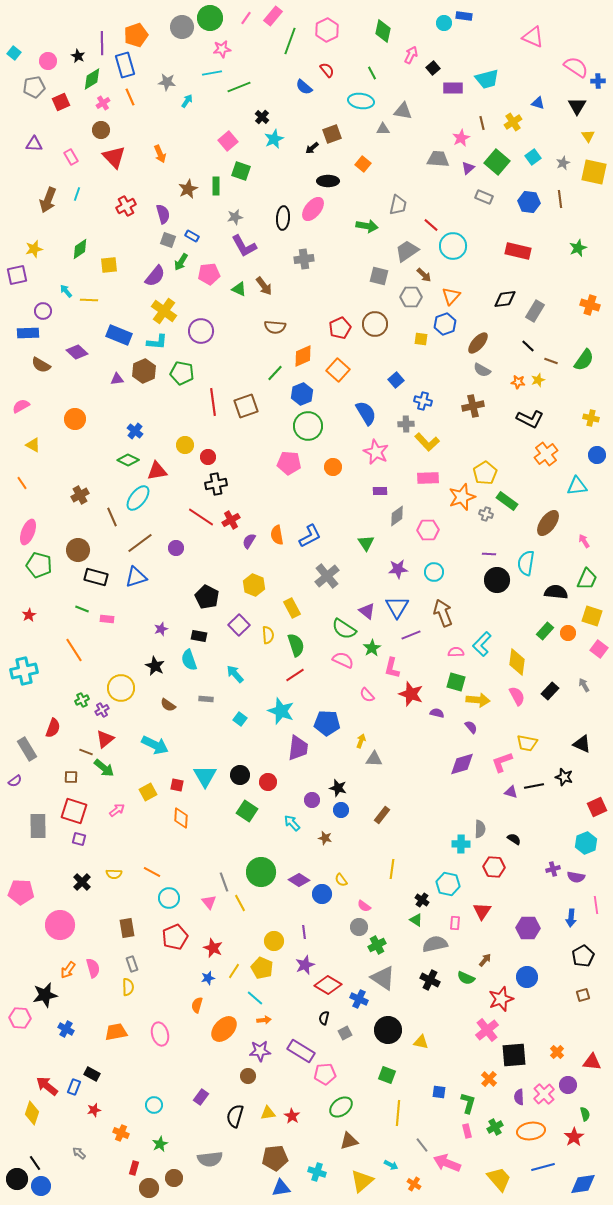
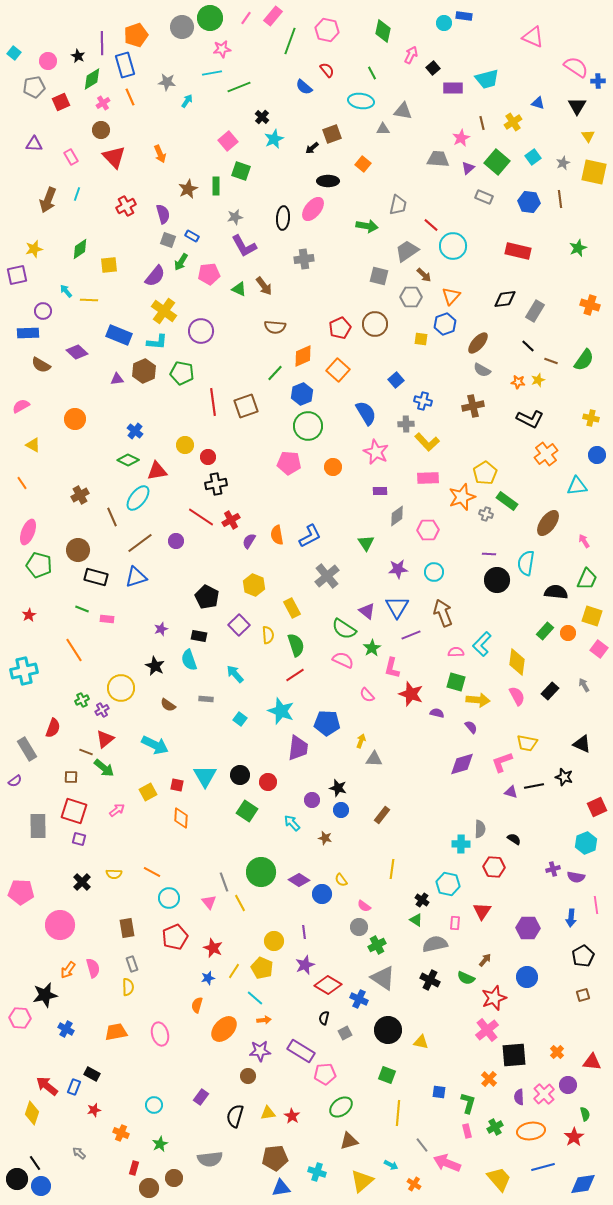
pink hexagon at (327, 30): rotated 20 degrees counterclockwise
purple circle at (176, 548): moved 7 px up
red star at (501, 999): moved 7 px left, 1 px up
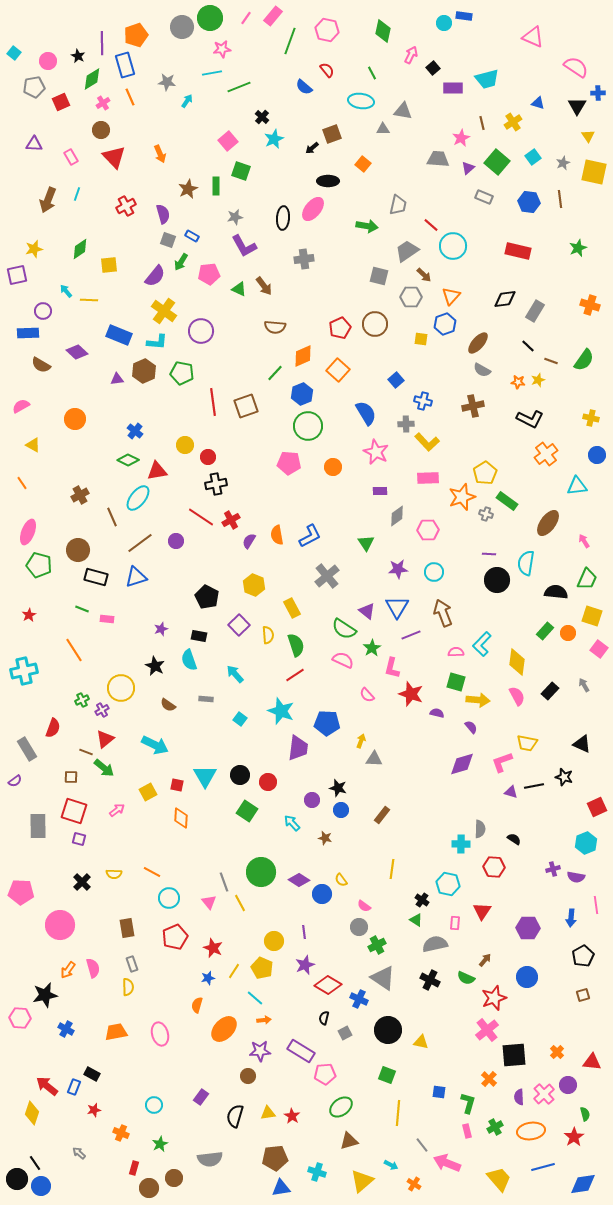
blue cross at (598, 81): moved 12 px down
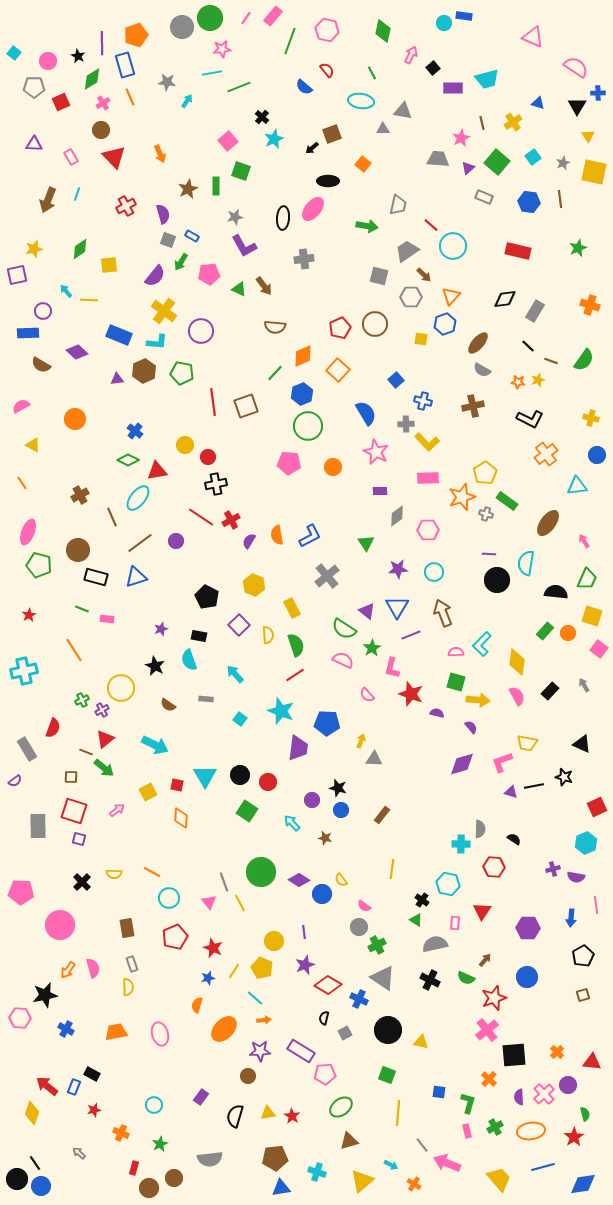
gray pentagon at (34, 87): rotated 10 degrees clockwise
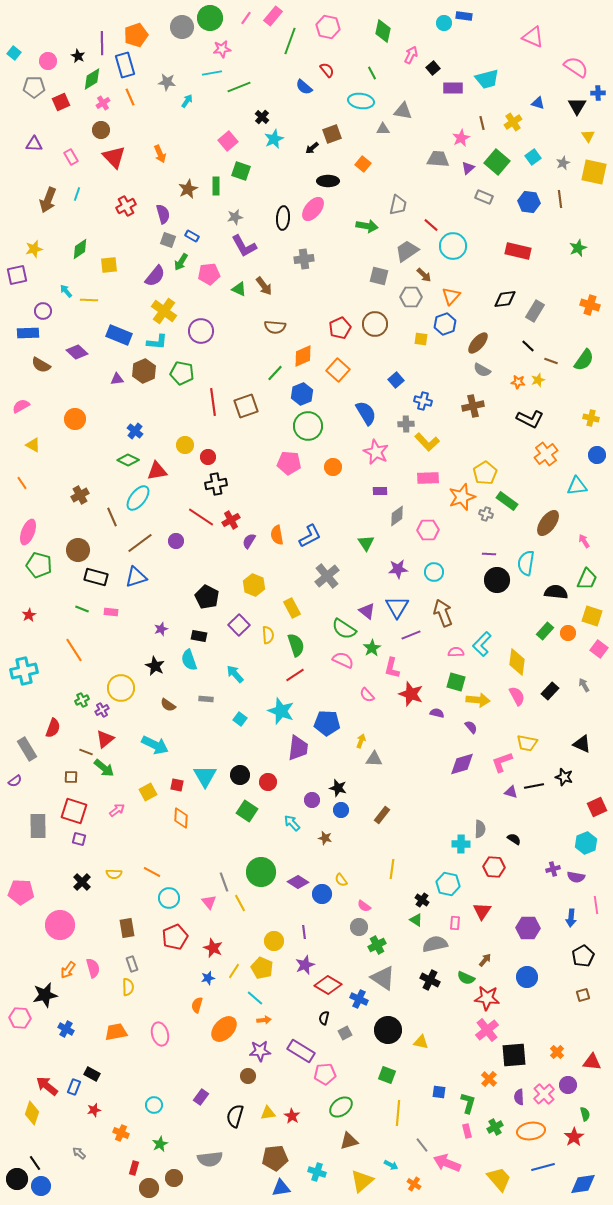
pink hexagon at (327, 30): moved 1 px right, 3 px up
pink rectangle at (107, 619): moved 4 px right, 7 px up
purple diamond at (299, 880): moved 1 px left, 2 px down
red star at (494, 998): moved 7 px left; rotated 25 degrees clockwise
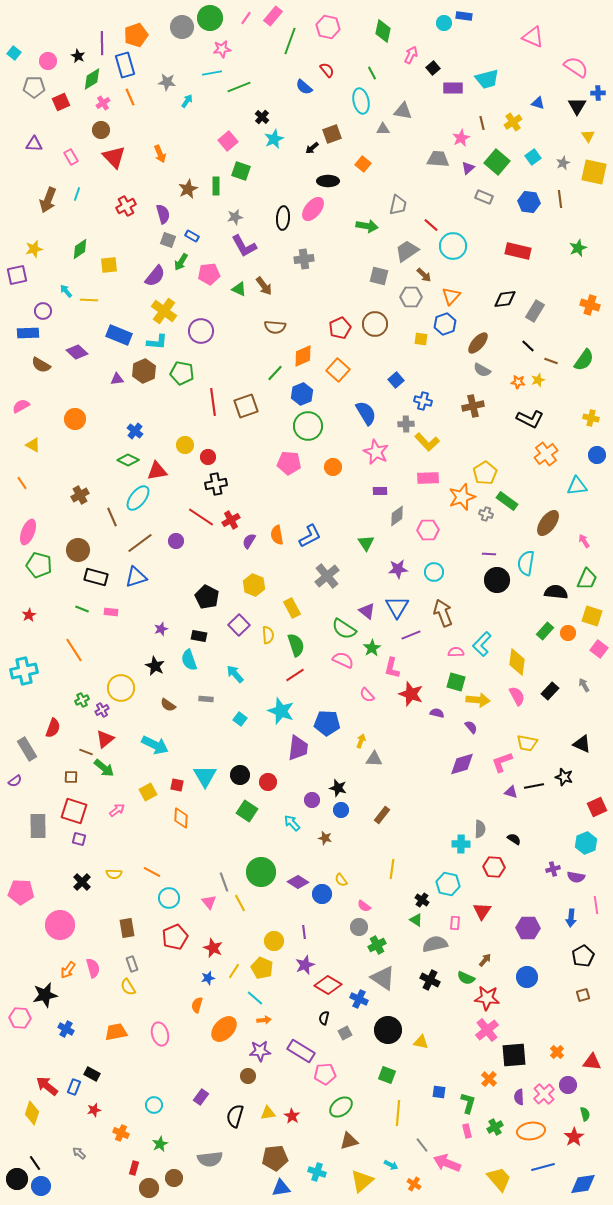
cyan ellipse at (361, 101): rotated 70 degrees clockwise
yellow semicircle at (128, 987): rotated 150 degrees clockwise
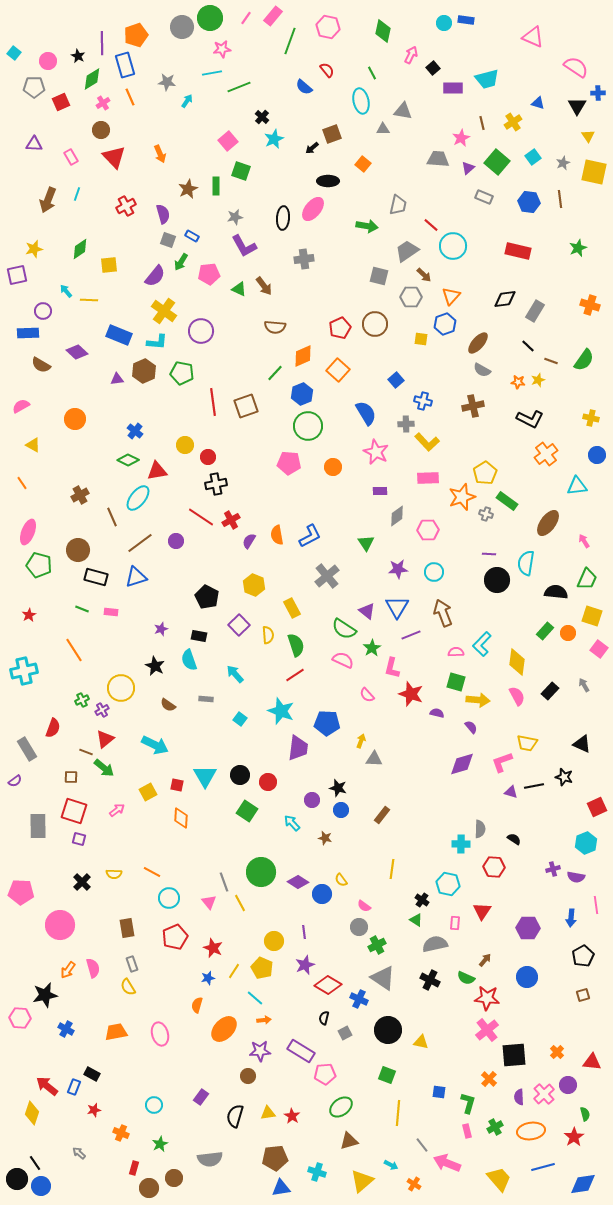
blue rectangle at (464, 16): moved 2 px right, 4 px down
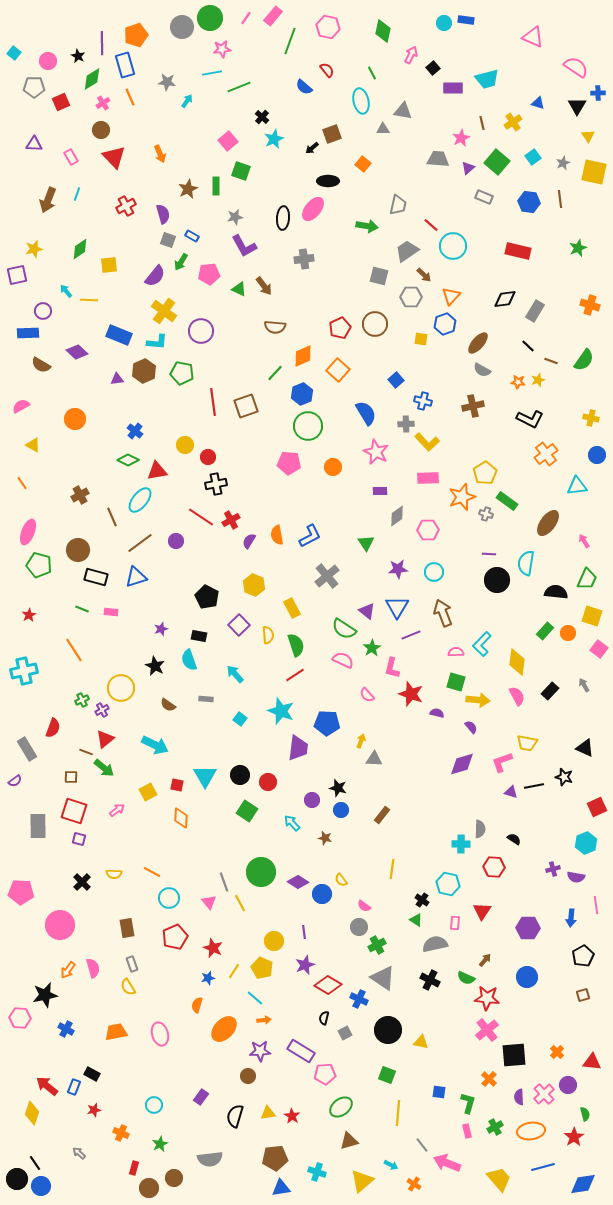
cyan ellipse at (138, 498): moved 2 px right, 2 px down
black triangle at (582, 744): moved 3 px right, 4 px down
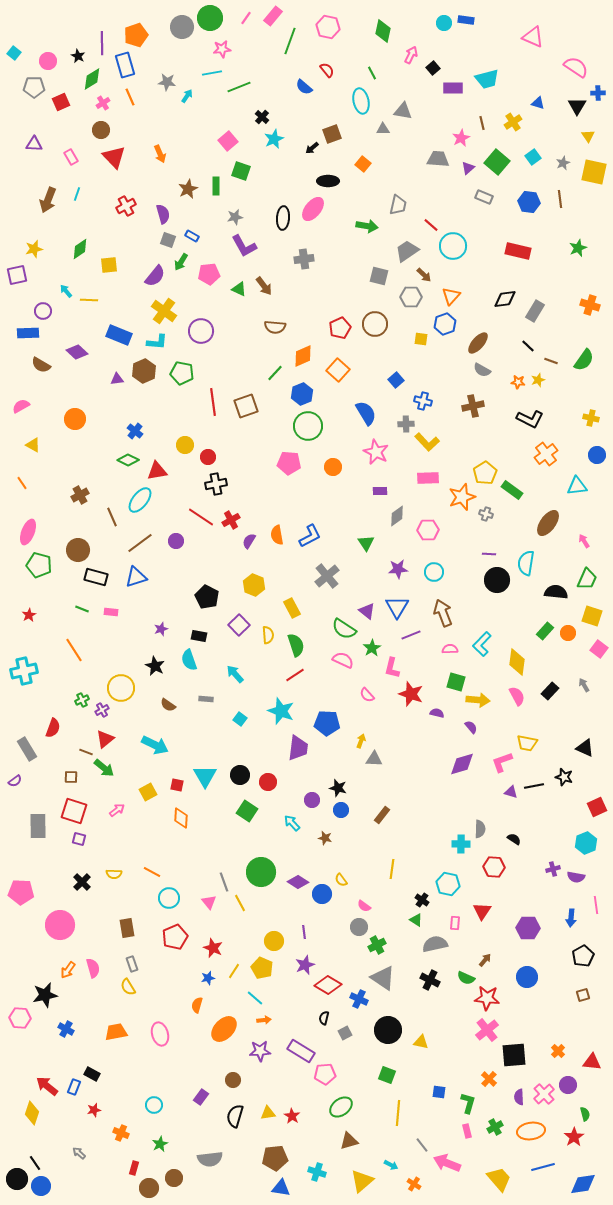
cyan arrow at (187, 101): moved 5 px up
green rectangle at (507, 501): moved 5 px right, 11 px up
pink semicircle at (456, 652): moved 6 px left, 3 px up
orange cross at (557, 1052): moved 1 px right, 1 px up
brown circle at (248, 1076): moved 15 px left, 4 px down
blue triangle at (281, 1188): rotated 18 degrees clockwise
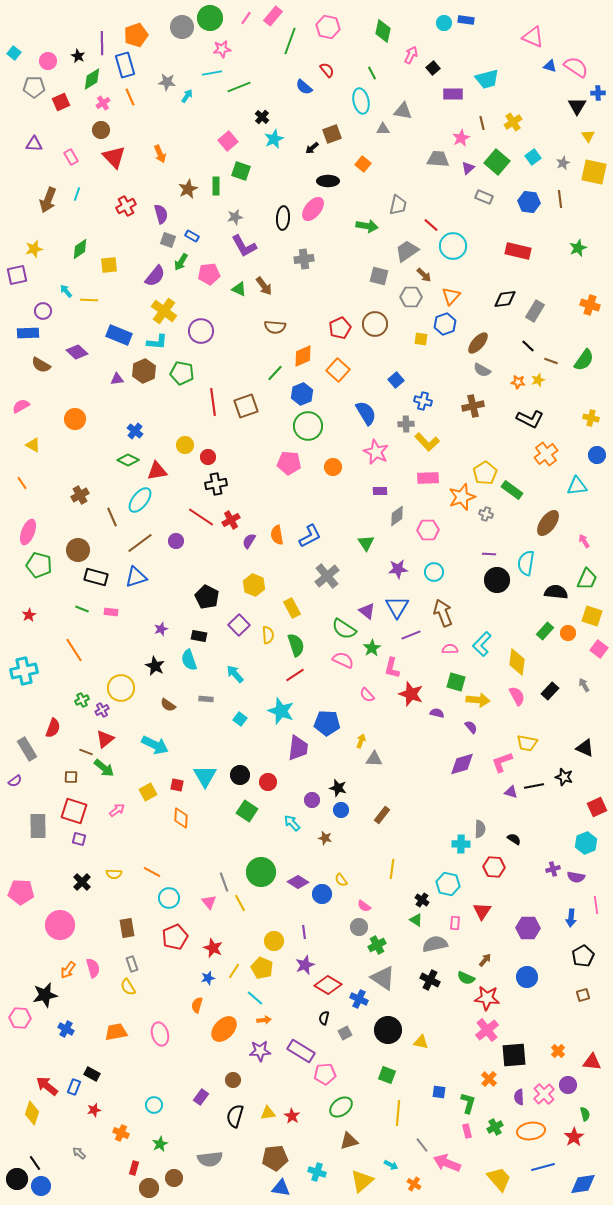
purple rectangle at (453, 88): moved 6 px down
blue triangle at (538, 103): moved 12 px right, 37 px up
purple semicircle at (163, 214): moved 2 px left
